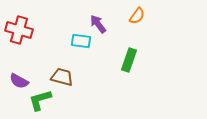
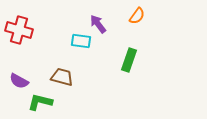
green L-shape: moved 2 px down; rotated 30 degrees clockwise
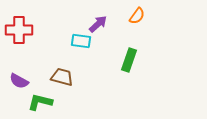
purple arrow: rotated 84 degrees clockwise
red cross: rotated 16 degrees counterclockwise
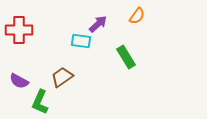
green rectangle: moved 3 px left, 3 px up; rotated 50 degrees counterclockwise
brown trapezoid: rotated 50 degrees counterclockwise
green L-shape: rotated 80 degrees counterclockwise
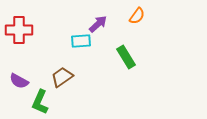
cyan rectangle: rotated 12 degrees counterclockwise
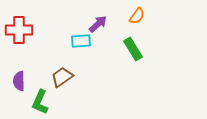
green rectangle: moved 7 px right, 8 px up
purple semicircle: rotated 60 degrees clockwise
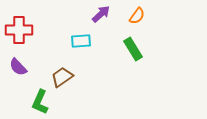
purple arrow: moved 3 px right, 10 px up
purple semicircle: moved 1 px left, 14 px up; rotated 42 degrees counterclockwise
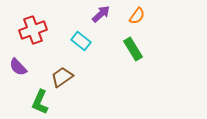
red cross: moved 14 px right; rotated 20 degrees counterclockwise
cyan rectangle: rotated 42 degrees clockwise
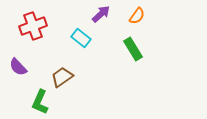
red cross: moved 4 px up
cyan rectangle: moved 3 px up
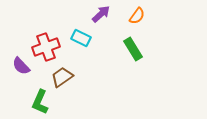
red cross: moved 13 px right, 21 px down
cyan rectangle: rotated 12 degrees counterclockwise
purple semicircle: moved 3 px right, 1 px up
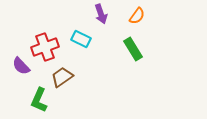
purple arrow: rotated 114 degrees clockwise
cyan rectangle: moved 1 px down
red cross: moved 1 px left
green L-shape: moved 1 px left, 2 px up
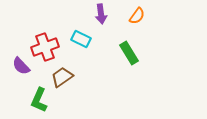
purple arrow: rotated 12 degrees clockwise
green rectangle: moved 4 px left, 4 px down
